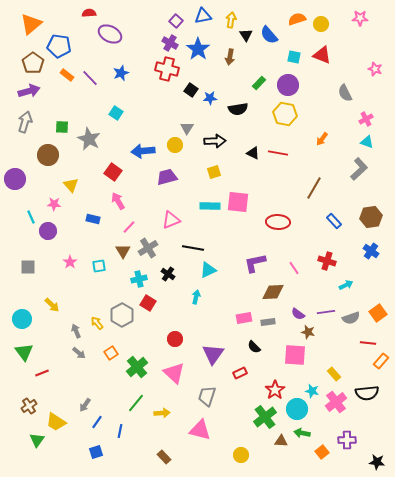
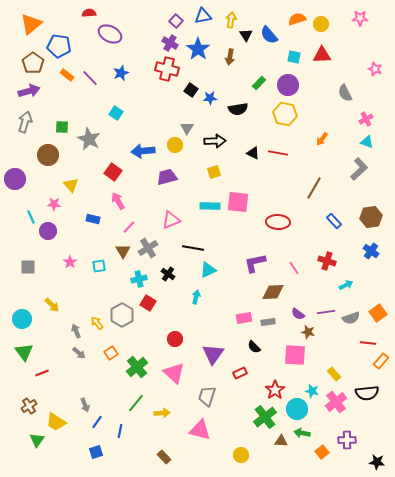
red triangle at (322, 55): rotated 24 degrees counterclockwise
gray arrow at (85, 405): rotated 56 degrees counterclockwise
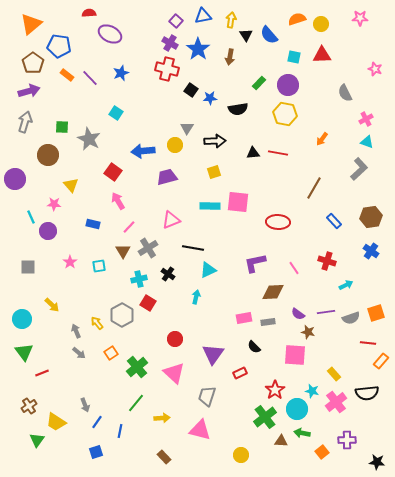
black triangle at (253, 153): rotated 32 degrees counterclockwise
blue rectangle at (93, 219): moved 5 px down
orange square at (378, 313): moved 2 px left; rotated 18 degrees clockwise
yellow arrow at (162, 413): moved 5 px down
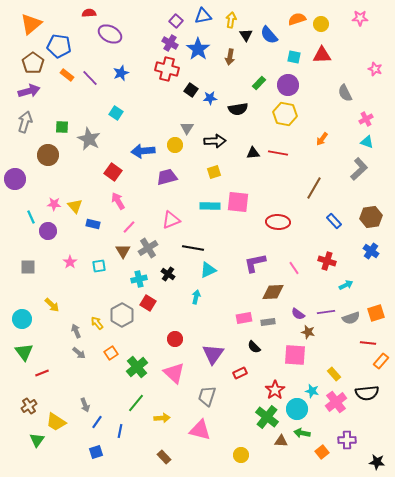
yellow triangle at (71, 185): moved 4 px right, 21 px down
green cross at (265, 417): moved 2 px right; rotated 15 degrees counterclockwise
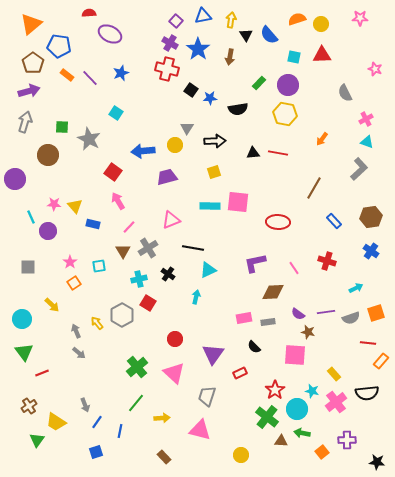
cyan arrow at (346, 285): moved 10 px right, 3 px down
orange square at (111, 353): moved 37 px left, 70 px up
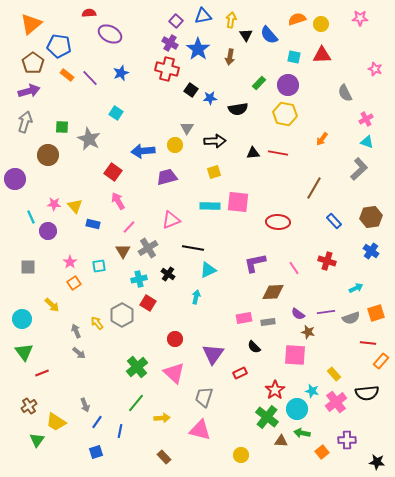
gray trapezoid at (207, 396): moved 3 px left, 1 px down
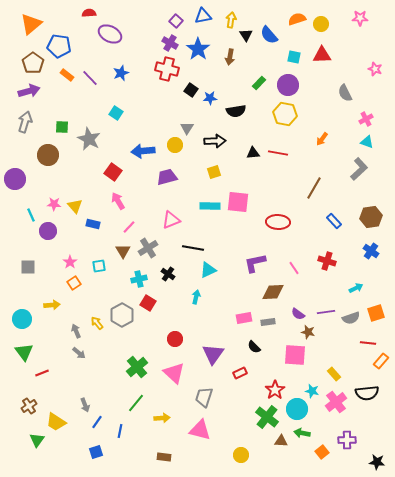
black semicircle at (238, 109): moved 2 px left, 2 px down
cyan line at (31, 217): moved 2 px up
yellow arrow at (52, 305): rotated 49 degrees counterclockwise
brown rectangle at (164, 457): rotated 40 degrees counterclockwise
